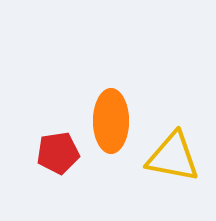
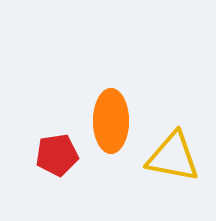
red pentagon: moved 1 px left, 2 px down
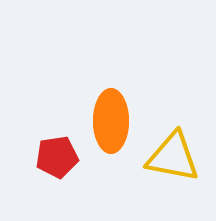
red pentagon: moved 2 px down
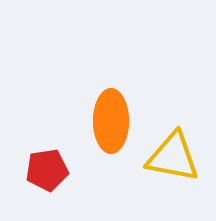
red pentagon: moved 10 px left, 13 px down
